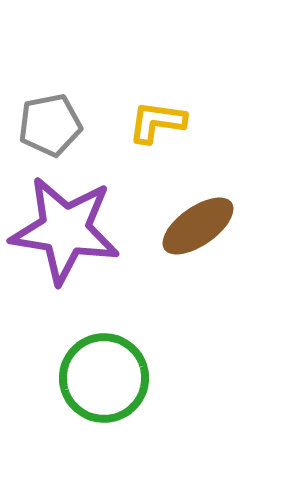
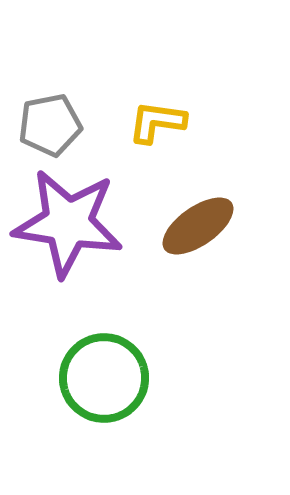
purple star: moved 3 px right, 7 px up
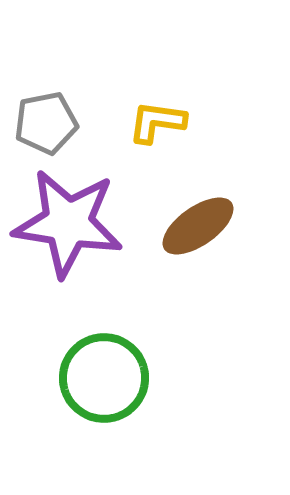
gray pentagon: moved 4 px left, 2 px up
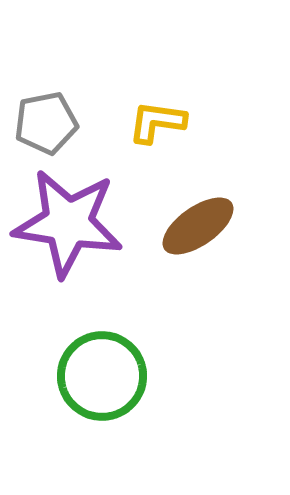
green circle: moved 2 px left, 2 px up
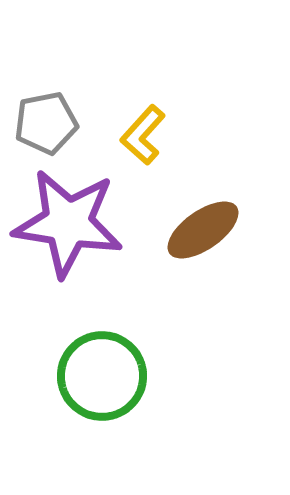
yellow L-shape: moved 14 px left, 13 px down; rotated 56 degrees counterclockwise
brown ellipse: moved 5 px right, 4 px down
